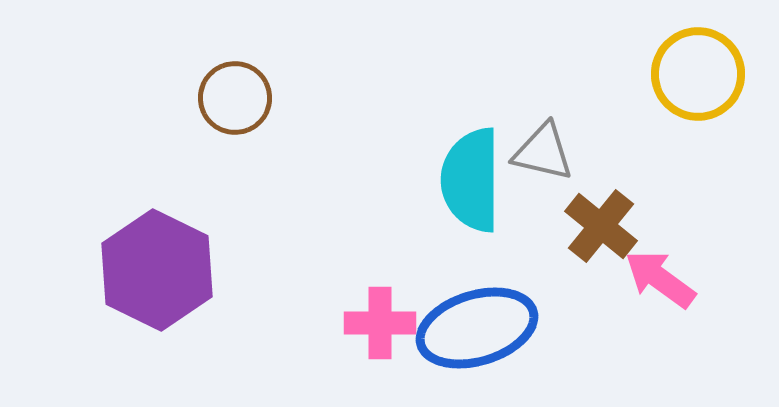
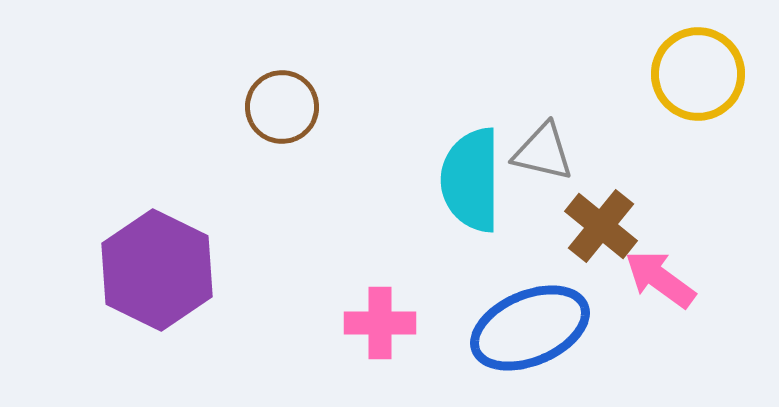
brown circle: moved 47 px right, 9 px down
blue ellipse: moved 53 px right; rotated 6 degrees counterclockwise
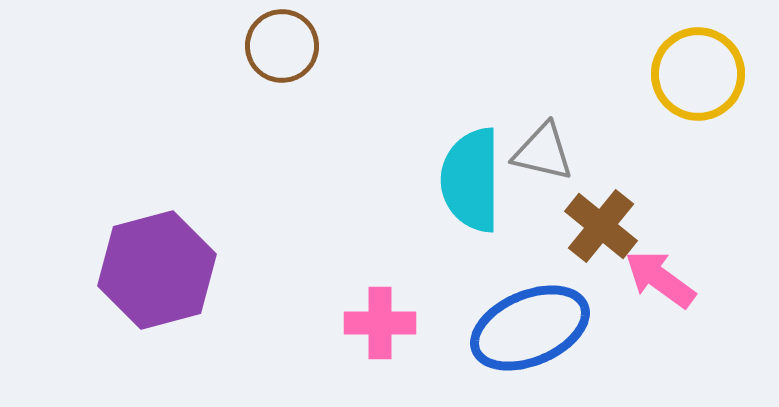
brown circle: moved 61 px up
purple hexagon: rotated 19 degrees clockwise
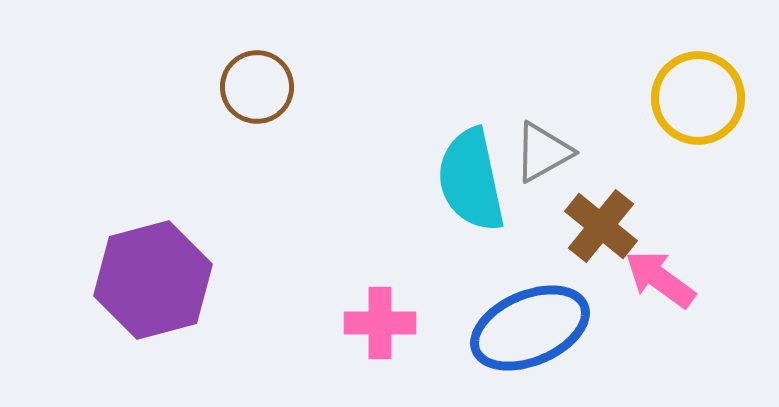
brown circle: moved 25 px left, 41 px down
yellow circle: moved 24 px down
gray triangle: rotated 42 degrees counterclockwise
cyan semicircle: rotated 12 degrees counterclockwise
purple hexagon: moved 4 px left, 10 px down
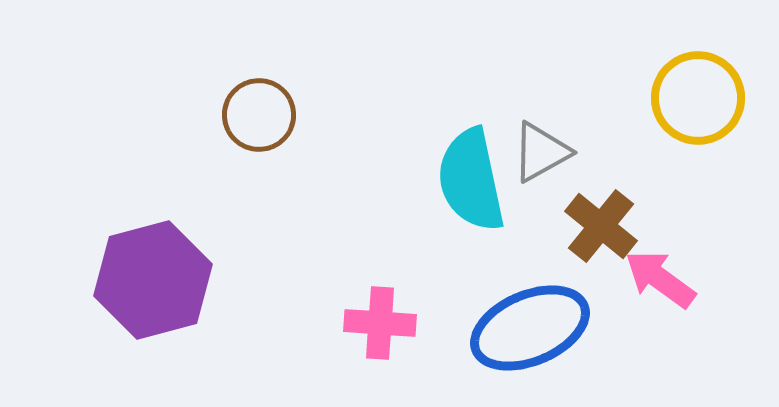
brown circle: moved 2 px right, 28 px down
gray triangle: moved 2 px left
pink cross: rotated 4 degrees clockwise
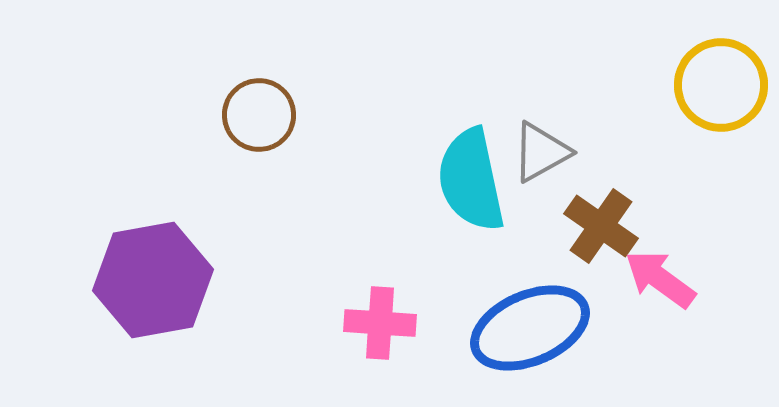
yellow circle: moved 23 px right, 13 px up
brown cross: rotated 4 degrees counterclockwise
purple hexagon: rotated 5 degrees clockwise
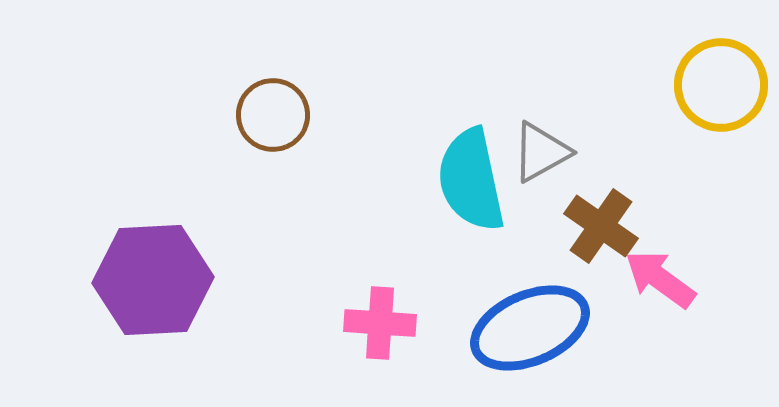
brown circle: moved 14 px right
purple hexagon: rotated 7 degrees clockwise
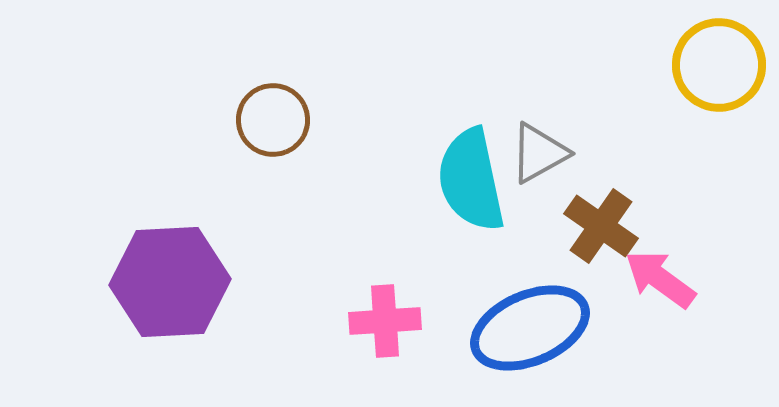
yellow circle: moved 2 px left, 20 px up
brown circle: moved 5 px down
gray triangle: moved 2 px left, 1 px down
purple hexagon: moved 17 px right, 2 px down
pink cross: moved 5 px right, 2 px up; rotated 8 degrees counterclockwise
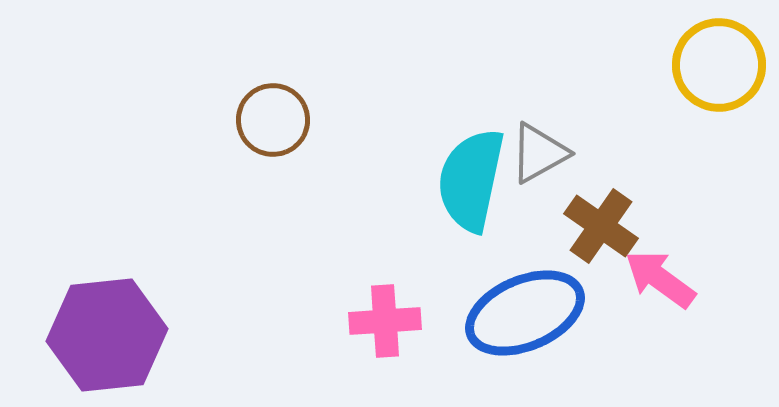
cyan semicircle: rotated 24 degrees clockwise
purple hexagon: moved 63 px left, 53 px down; rotated 3 degrees counterclockwise
blue ellipse: moved 5 px left, 15 px up
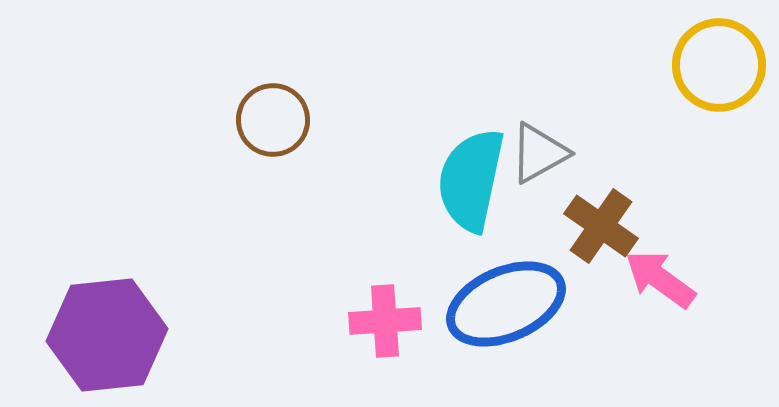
blue ellipse: moved 19 px left, 9 px up
